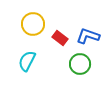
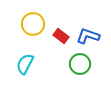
red rectangle: moved 1 px right, 2 px up
cyan semicircle: moved 2 px left, 3 px down
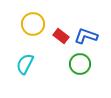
blue L-shape: moved 2 px left
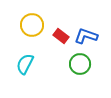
yellow circle: moved 1 px left, 1 px down
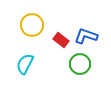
red rectangle: moved 4 px down
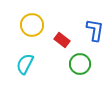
blue L-shape: moved 9 px right, 6 px up; rotated 80 degrees clockwise
red rectangle: moved 1 px right
